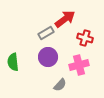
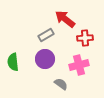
red arrow: rotated 105 degrees counterclockwise
gray rectangle: moved 2 px down
red cross: rotated 21 degrees counterclockwise
purple circle: moved 3 px left, 2 px down
gray semicircle: moved 1 px right, 1 px up; rotated 96 degrees counterclockwise
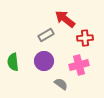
purple circle: moved 1 px left, 2 px down
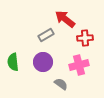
purple circle: moved 1 px left, 1 px down
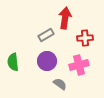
red arrow: moved 1 px up; rotated 60 degrees clockwise
purple circle: moved 4 px right, 1 px up
gray semicircle: moved 1 px left
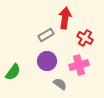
red cross: rotated 35 degrees clockwise
green semicircle: moved 10 px down; rotated 138 degrees counterclockwise
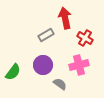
red arrow: rotated 20 degrees counterclockwise
purple circle: moved 4 px left, 4 px down
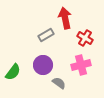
pink cross: moved 2 px right
gray semicircle: moved 1 px left, 1 px up
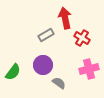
red cross: moved 3 px left
pink cross: moved 8 px right, 4 px down
